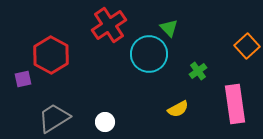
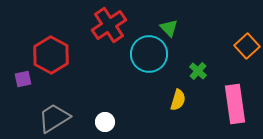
green cross: rotated 12 degrees counterclockwise
yellow semicircle: moved 9 px up; rotated 45 degrees counterclockwise
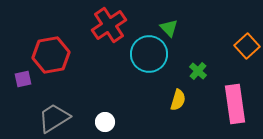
red hexagon: rotated 21 degrees clockwise
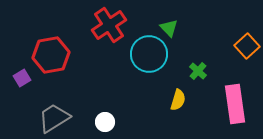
purple square: moved 1 px left, 1 px up; rotated 18 degrees counterclockwise
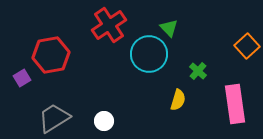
white circle: moved 1 px left, 1 px up
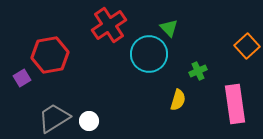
red hexagon: moved 1 px left
green cross: rotated 24 degrees clockwise
white circle: moved 15 px left
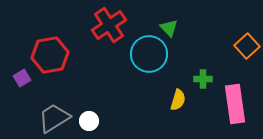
green cross: moved 5 px right, 8 px down; rotated 24 degrees clockwise
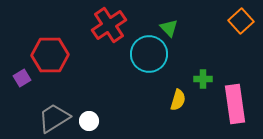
orange square: moved 6 px left, 25 px up
red hexagon: rotated 9 degrees clockwise
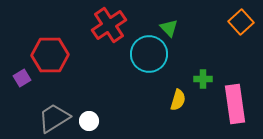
orange square: moved 1 px down
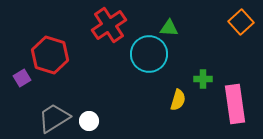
green triangle: rotated 42 degrees counterclockwise
red hexagon: rotated 18 degrees clockwise
